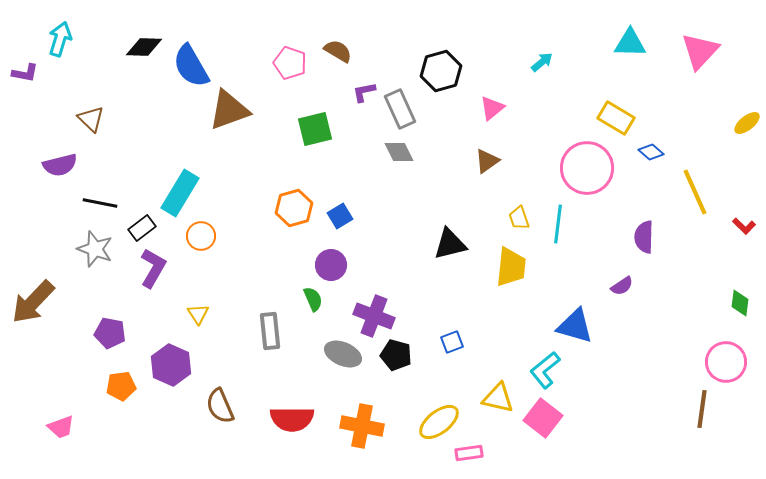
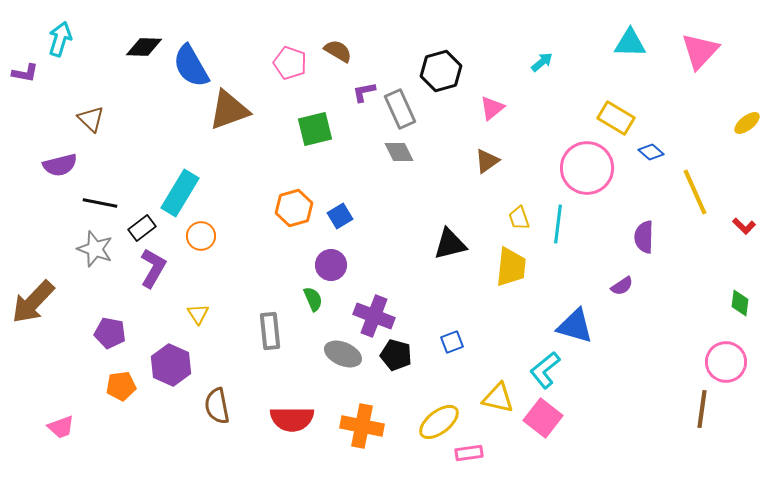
brown semicircle at (220, 406): moved 3 px left; rotated 12 degrees clockwise
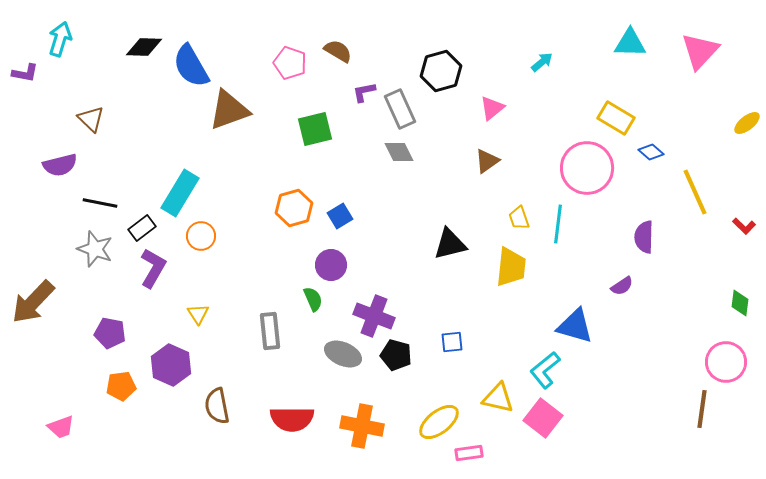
blue square at (452, 342): rotated 15 degrees clockwise
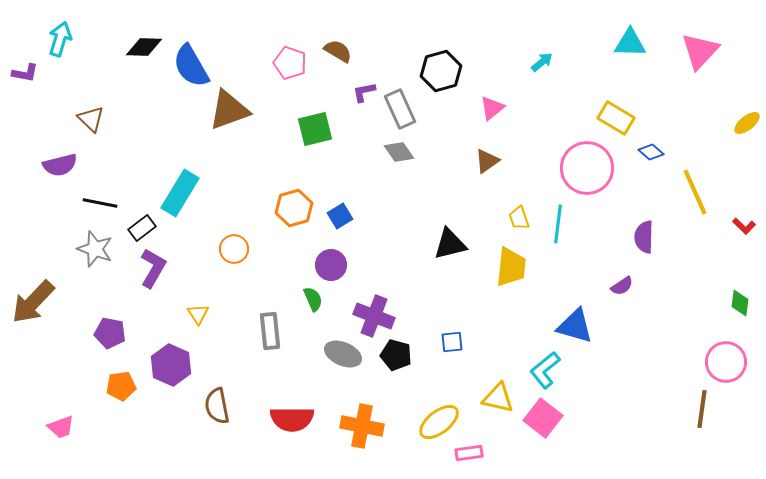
gray diamond at (399, 152): rotated 8 degrees counterclockwise
orange circle at (201, 236): moved 33 px right, 13 px down
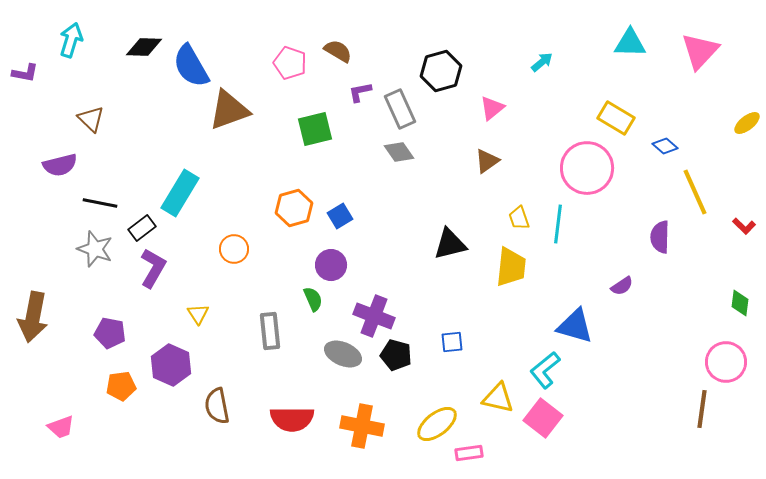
cyan arrow at (60, 39): moved 11 px right, 1 px down
purple L-shape at (364, 92): moved 4 px left
blue diamond at (651, 152): moved 14 px right, 6 px up
purple semicircle at (644, 237): moved 16 px right
brown arrow at (33, 302): moved 15 px down; rotated 33 degrees counterclockwise
yellow ellipse at (439, 422): moved 2 px left, 2 px down
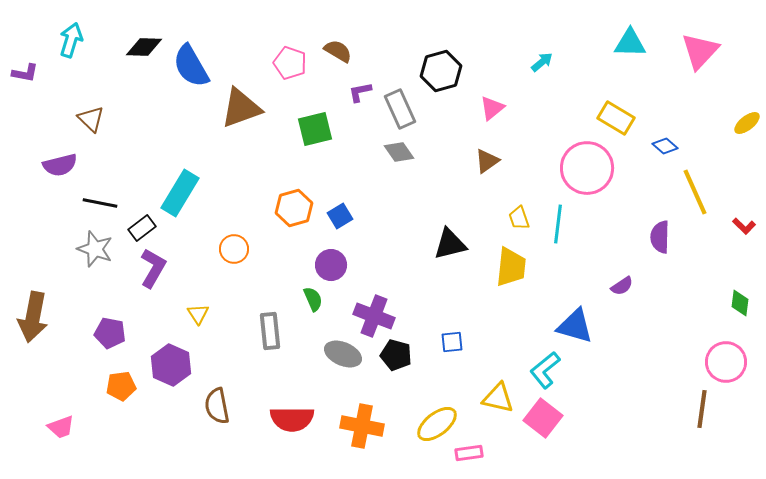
brown triangle at (229, 110): moved 12 px right, 2 px up
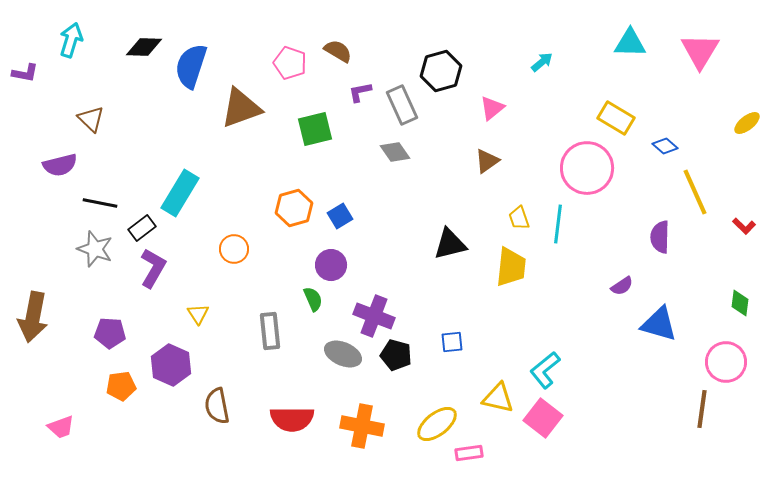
pink triangle at (700, 51): rotated 12 degrees counterclockwise
blue semicircle at (191, 66): rotated 48 degrees clockwise
gray rectangle at (400, 109): moved 2 px right, 4 px up
gray diamond at (399, 152): moved 4 px left
blue triangle at (575, 326): moved 84 px right, 2 px up
purple pentagon at (110, 333): rotated 8 degrees counterclockwise
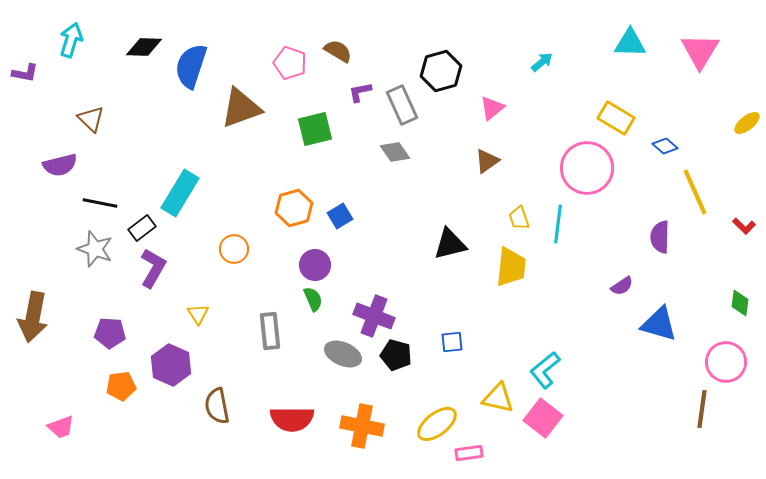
purple circle at (331, 265): moved 16 px left
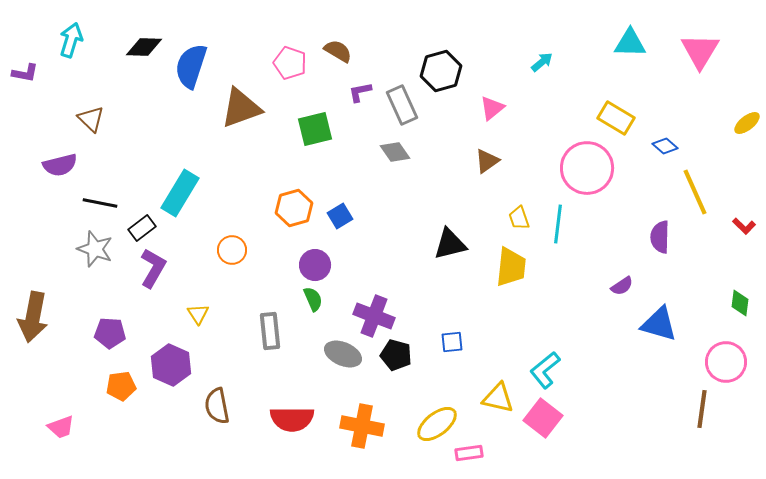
orange circle at (234, 249): moved 2 px left, 1 px down
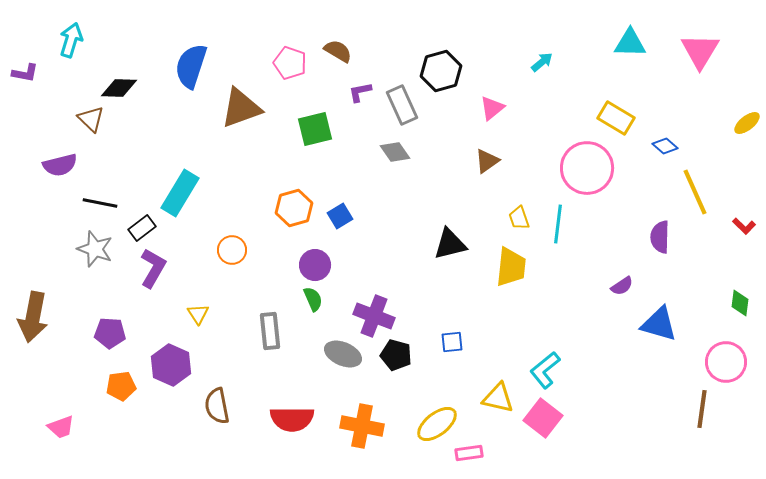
black diamond at (144, 47): moved 25 px left, 41 px down
